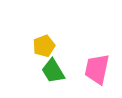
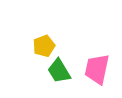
green trapezoid: moved 6 px right
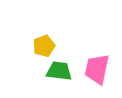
green trapezoid: rotated 128 degrees clockwise
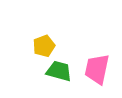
green trapezoid: rotated 8 degrees clockwise
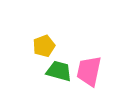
pink trapezoid: moved 8 px left, 2 px down
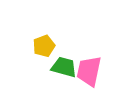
green trapezoid: moved 5 px right, 4 px up
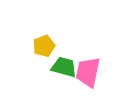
pink trapezoid: moved 1 px left, 1 px down
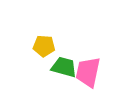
yellow pentagon: rotated 25 degrees clockwise
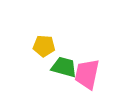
pink trapezoid: moved 1 px left, 2 px down
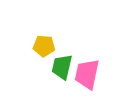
green trapezoid: moved 2 px left; rotated 92 degrees counterclockwise
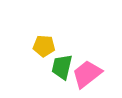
pink trapezoid: rotated 40 degrees clockwise
